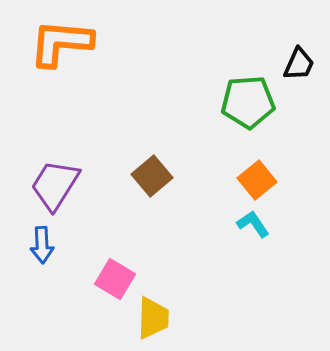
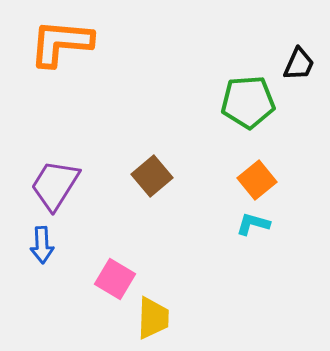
cyan L-shape: rotated 40 degrees counterclockwise
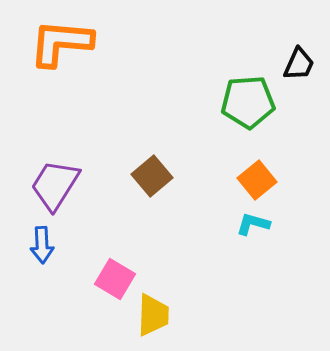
yellow trapezoid: moved 3 px up
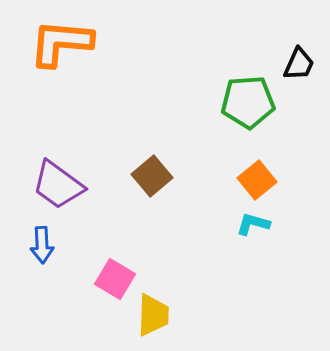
purple trapezoid: moved 3 px right; rotated 86 degrees counterclockwise
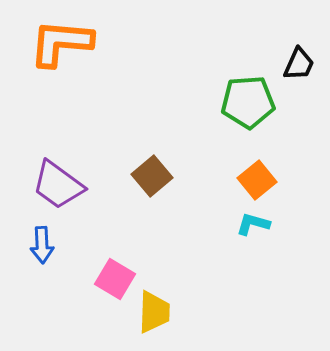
yellow trapezoid: moved 1 px right, 3 px up
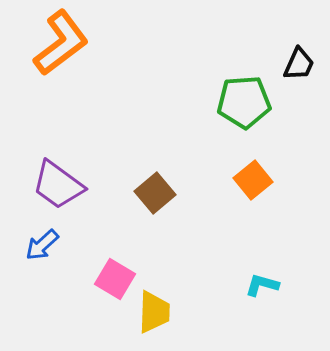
orange L-shape: rotated 138 degrees clockwise
green pentagon: moved 4 px left
brown square: moved 3 px right, 17 px down
orange square: moved 4 px left
cyan L-shape: moved 9 px right, 61 px down
blue arrow: rotated 51 degrees clockwise
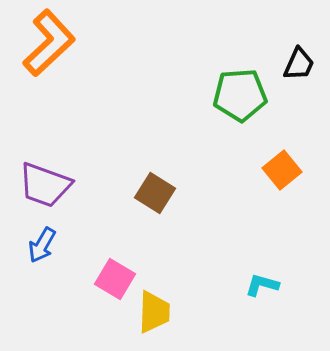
orange L-shape: moved 12 px left; rotated 6 degrees counterclockwise
green pentagon: moved 4 px left, 7 px up
orange square: moved 29 px right, 10 px up
purple trapezoid: moved 13 px left; rotated 16 degrees counterclockwise
brown square: rotated 18 degrees counterclockwise
blue arrow: rotated 18 degrees counterclockwise
